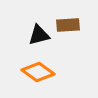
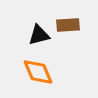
orange diamond: rotated 32 degrees clockwise
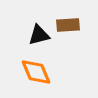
orange diamond: moved 2 px left
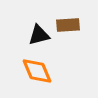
orange diamond: moved 1 px right, 1 px up
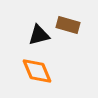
brown rectangle: rotated 20 degrees clockwise
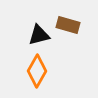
orange diamond: rotated 52 degrees clockwise
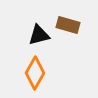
orange diamond: moved 2 px left, 2 px down
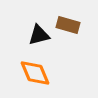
orange diamond: rotated 52 degrees counterclockwise
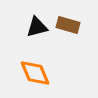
black triangle: moved 2 px left, 8 px up
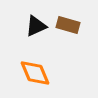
black triangle: moved 1 px left, 1 px up; rotated 10 degrees counterclockwise
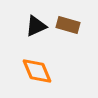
orange diamond: moved 2 px right, 2 px up
